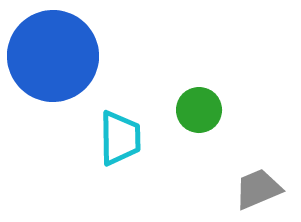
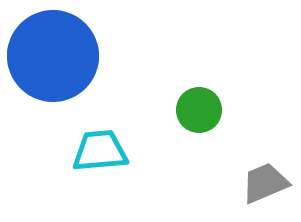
cyan trapezoid: moved 20 px left, 13 px down; rotated 94 degrees counterclockwise
gray trapezoid: moved 7 px right, 6 px up
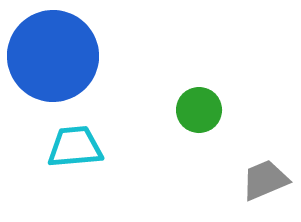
cyan trapezoid: moved 25 px left, 4 px up
gray trapezoid: moved 3 px up
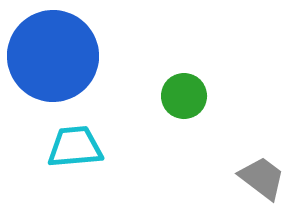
green circle: moved 15 px left, 14 px up
gray trapezoid: moved 3 px left, 2 px up; rotated 60 degrees clockwise
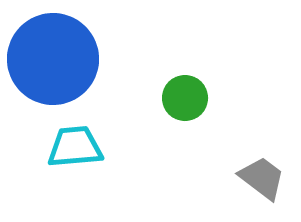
blue circle: moved 3 px down
green circle: moved 1 px right, 2 px down
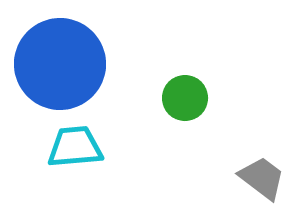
blue circle: moved 7 px right, 5 px down
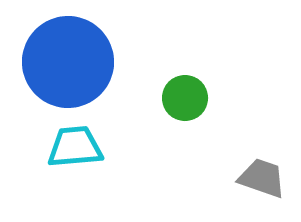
blue circle: moved 8 px right, 2 px up
gray trapezoid: rotated 18 degrees counterclockwise
